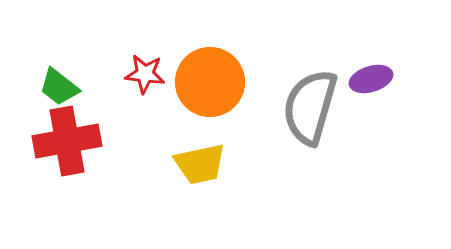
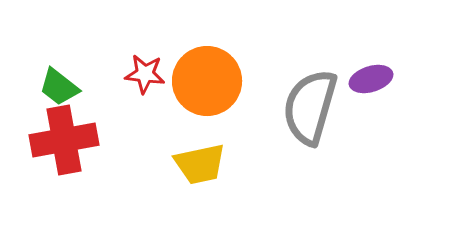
orange circle: moved 3 px left, 1 px up
red cross: moved 3 px left, 1 px up
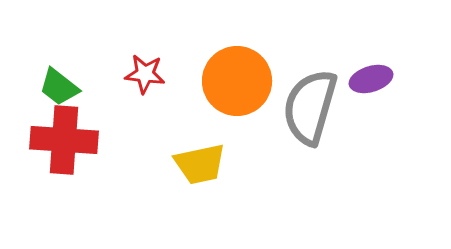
orange circle: moved 30 px right
red cross: rotated 14 degrees clockwise
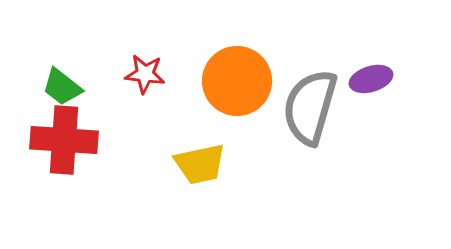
green trapezoid: moved 3 px right
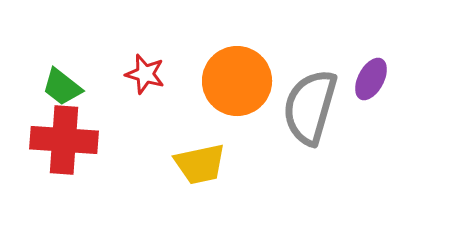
red star: rotated 9 degrees clockwise
purple ellipse: rotated 45 degrees counterclockwise
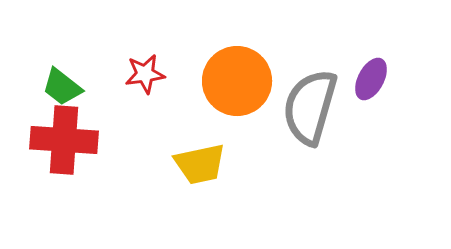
red star: rotated 24 degrees counterclockwise
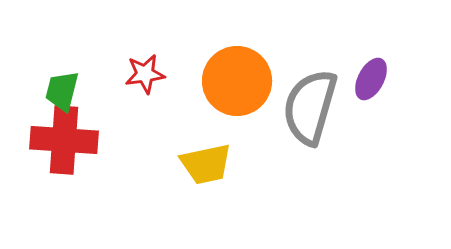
green trapezoid: moved 4 px down; rotated 66 degrees clockwise
yellow trapezoid: moved 6 px right
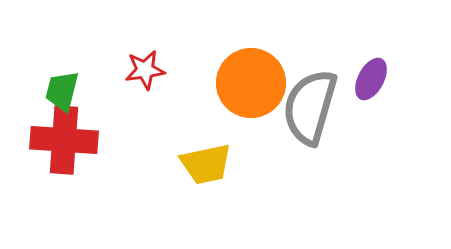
red star: moved 4 px up
orange circle: moved 14 px right, 2 px down
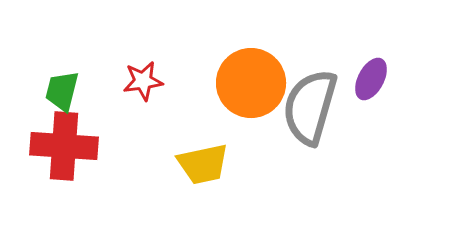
red star: moved 2 px left, 11 px down
red cross: moved 6 px down
yellow trapezoid: moved 3 px left
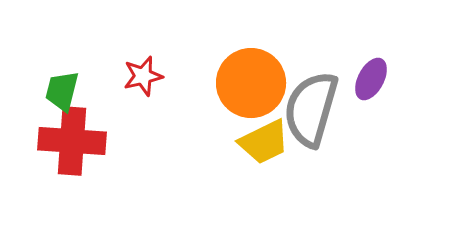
red star: moved 5 px up; rotated 6 degrees counterclockwise
gray semicircle: moved 1 px right, 2 px down
red cross: moved 8 px right, 5 px up
yellow trapezoid: moved 61 px right, 22 px up; rotated 14 degrees counterclockwise
